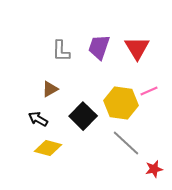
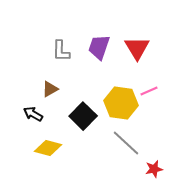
black arrow: moved 5 px left, 5 px up
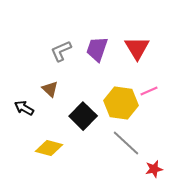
purple trapezoid: moved 2 px left, 2 px down
gray L-shape: rotated 65 degrees clockwise
brown triangle: rotated 48 degrees counterclockwise
black arrow: moved 9 px left, 6 px up
yellow diamond: moved 1 px right
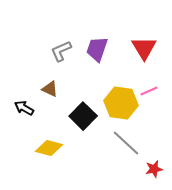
red triangle: moved 7 px right
brown triangle: rotated 18 degrees counterclockwise
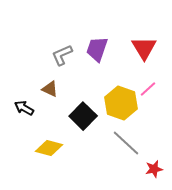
gray L-shape: moved 1 px right, 4 px down
pink line: moved 1 px left, 2 px up; rotated 18 degrees counterclockwise
yellow hexagon: rotated 12 degrees clockwise
